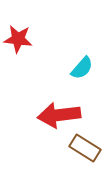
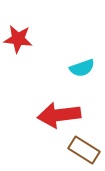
cyan semicircle: rotated 30 degrees clockwise
brown rectangle: moved 1 px left, 2 px down
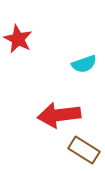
red star: rotated 20 degrees clockwise
cyan semicircle: moved 2 px right, 4 px up
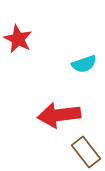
brown rectangle: moved 2 px right, 2 px down; rotated 20 degrees clockwise
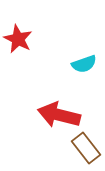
red arrow: rotated 21 degrees clockwise
brown rectangle: moved 4 px up
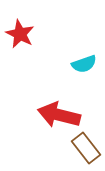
red star: moved 2 px right, 5 px up
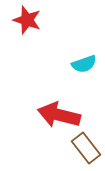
red star: moved 7 px right, 14 px up; rotated 8 degrees counterclockwise
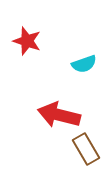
red star: moved 21 px down
brown rectangle: moved 1 px down; rotated 8 degrees clockwise
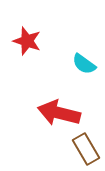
cyan semicircle: rotated 55 degrees clockwise
red arrow: moved 2 px up
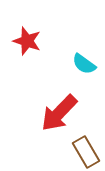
red arrow: rotated 60 degrees counterclockwise
brown rectangle: moved 3 px down
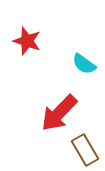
brown rectangle: moved 1 px left, 2 px up
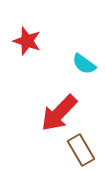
brown rectangle: moved 4 px left
